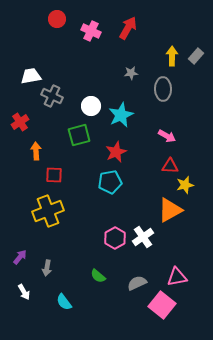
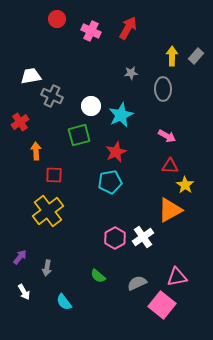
yellow star: rotated 24 degrees counterclockwise
yellow cross: rotated 16 degrees counterclockwise
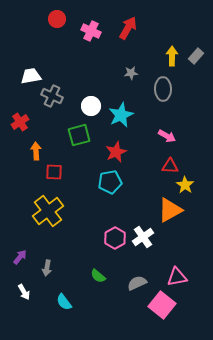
red square: moved 3 px up
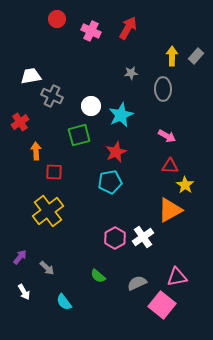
gray arrow: rotated 56 degrees counterclockwise
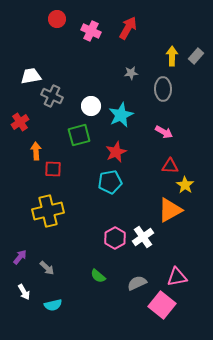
pink arrow: moved 3 px left, 4 px up
red square: moved 1 px left, 3 px up
yellow cross: rotated 24 degrees clockwise
cyan semicircle: moved 11 px left, 3 px down; rotated 66 degrees counterclockwise
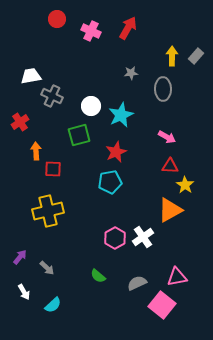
pink arrow: moved 3 px right, 5 px down
cyan semicircle: rotated 30 degrees counterclockwise
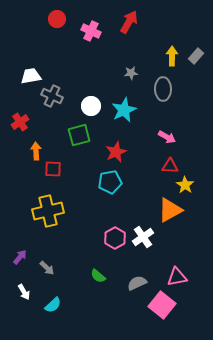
red arrow: moved 1 px right, 6 px up
cyan star: moved 3 px right, 5 px up
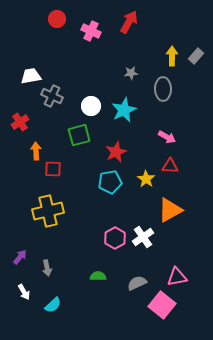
yellow star: moved 39 px left, 6 px up
gray arrow: rotated 35 degrees clockwise
green semicircle: rotated 140 degrees clockwise
